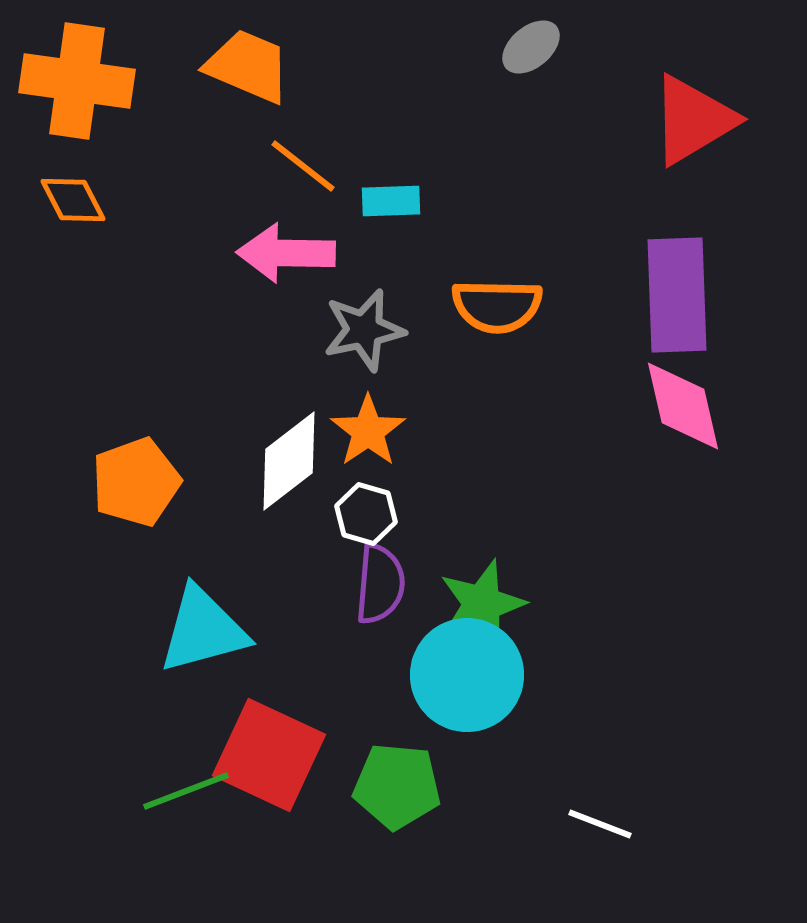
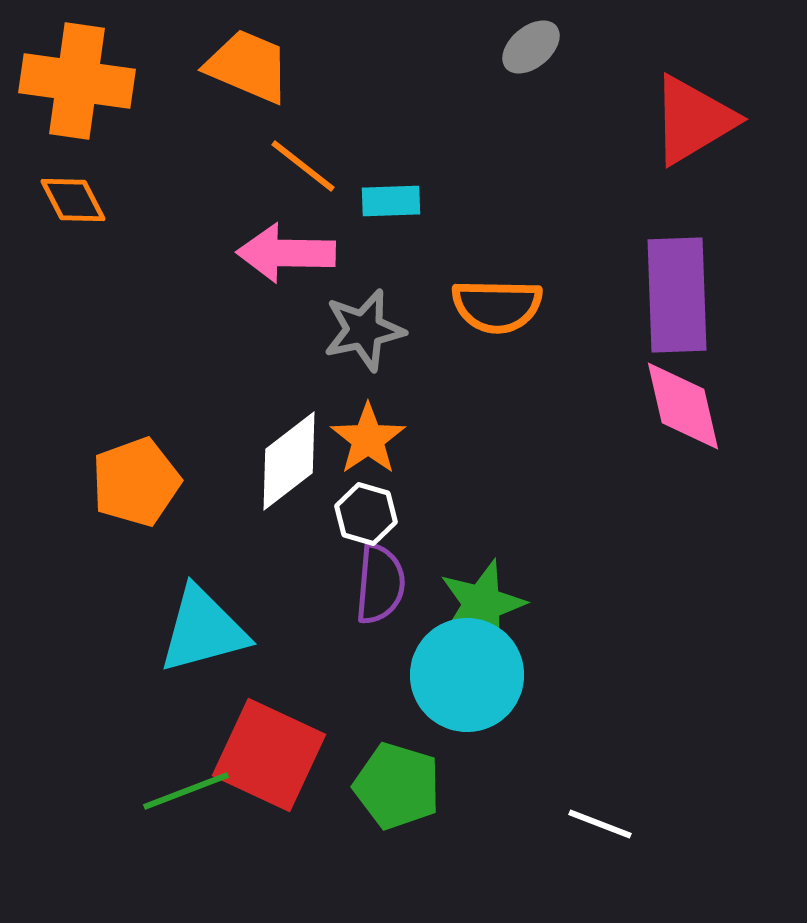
orange star: moved 8 px down
green pentagon: rotated 12 degrees clockwise
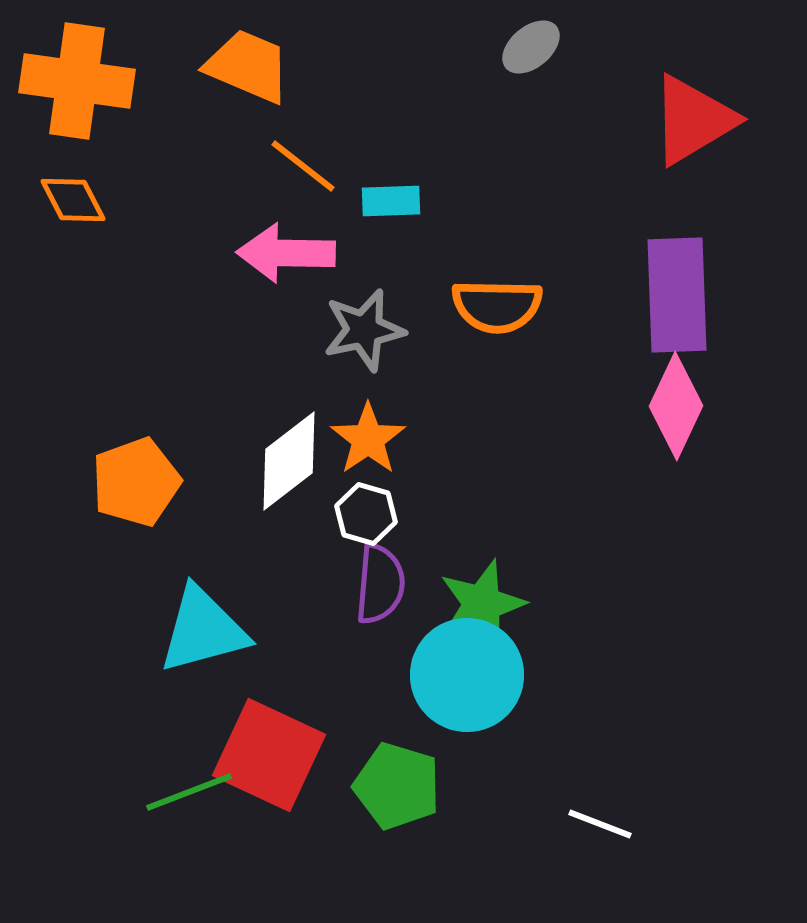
pink diamond: moved 7 px left; rotated 38 degrees clockwise
green line: moved 3 px right, 1 px down
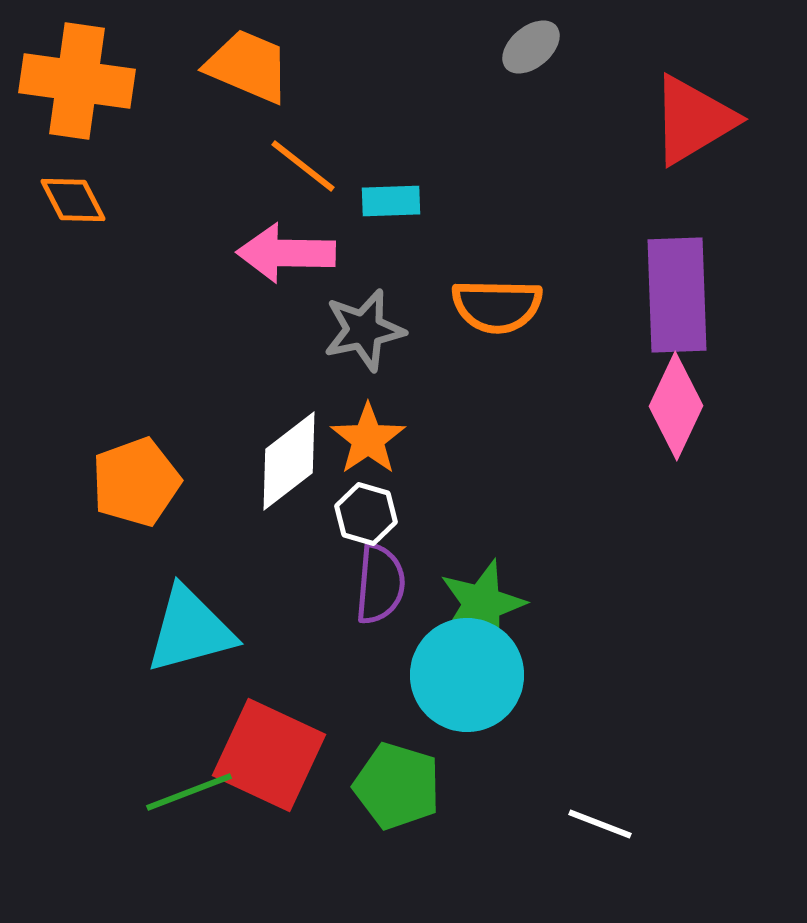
cyan triangle: moved 13 px left
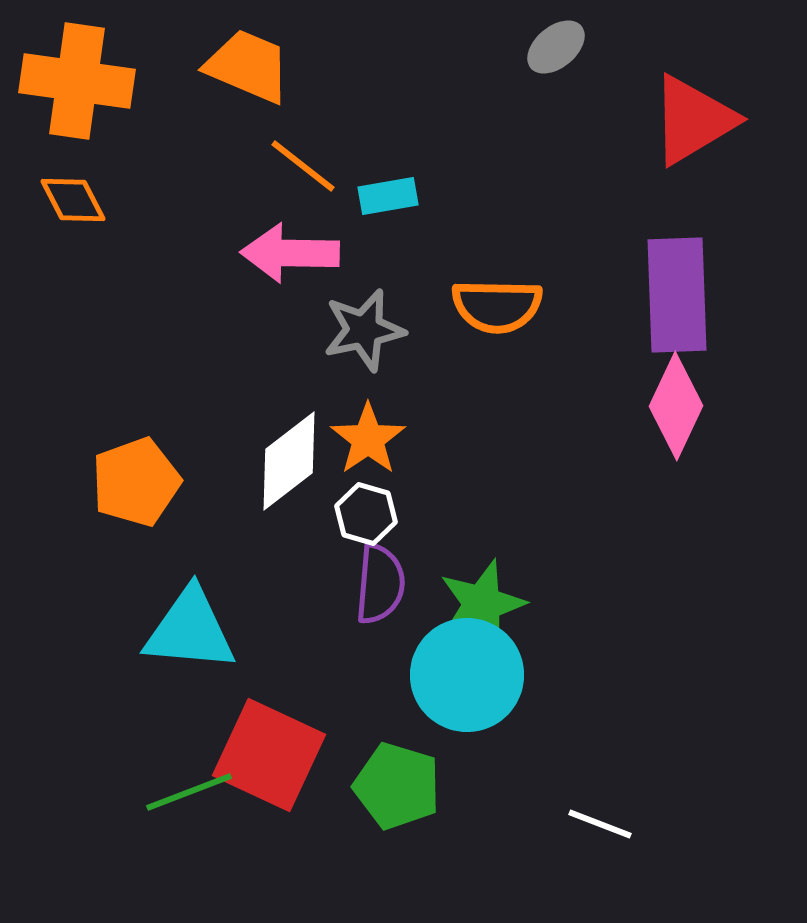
gray ellipse: moved 25 px right
cyan rectangle: moved 3 px left, 5 px up; rotated 8 degrees counterclockwise
pink arrow: moved 4 px right
cyan triangle: rotated 20 degrees clockwise
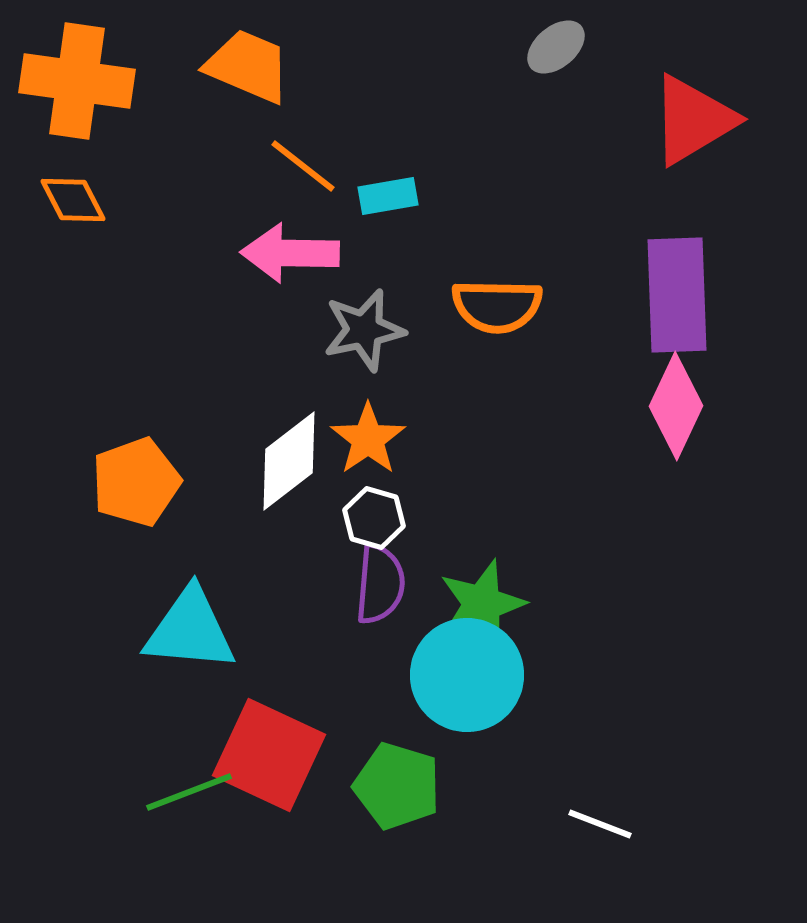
white hexagon: moved 8 px right, 4 px down
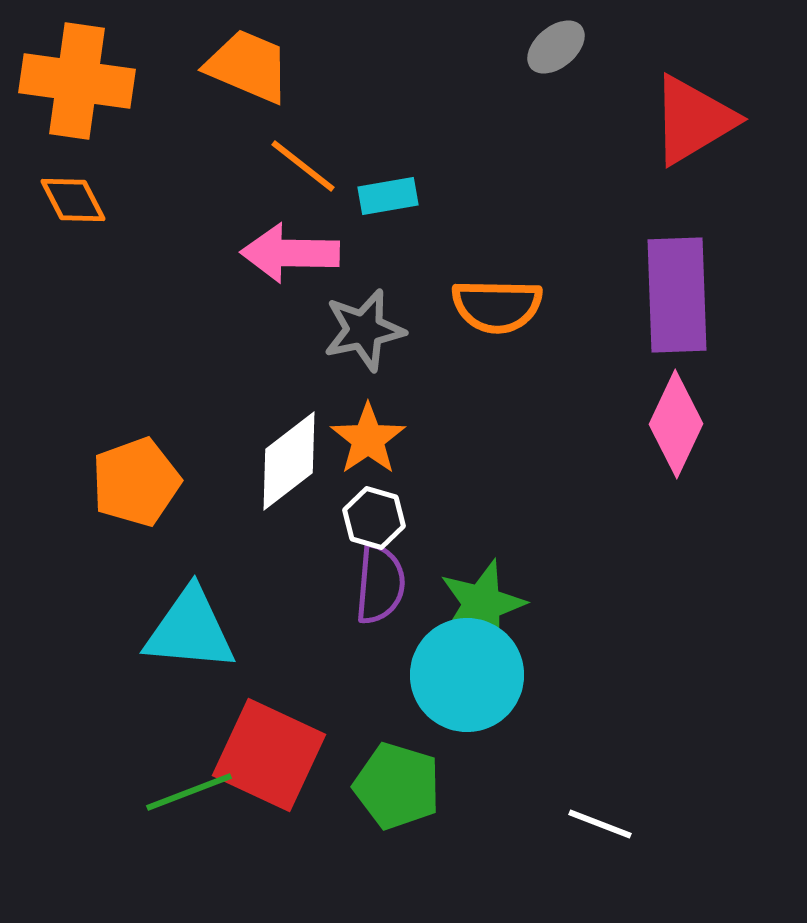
pink diamond: moved 18 px down
